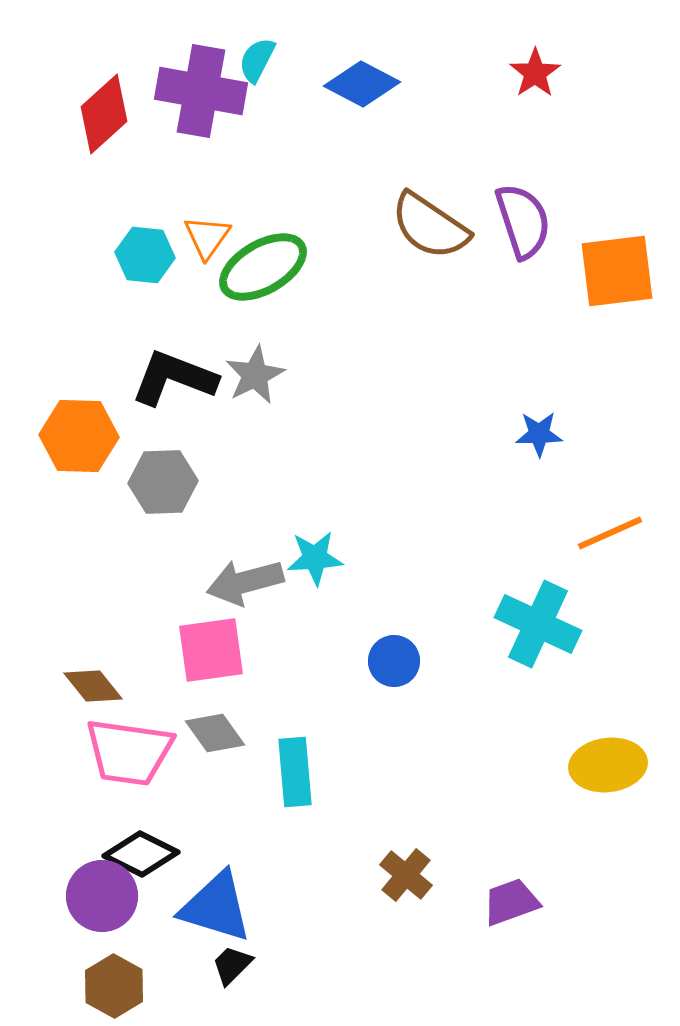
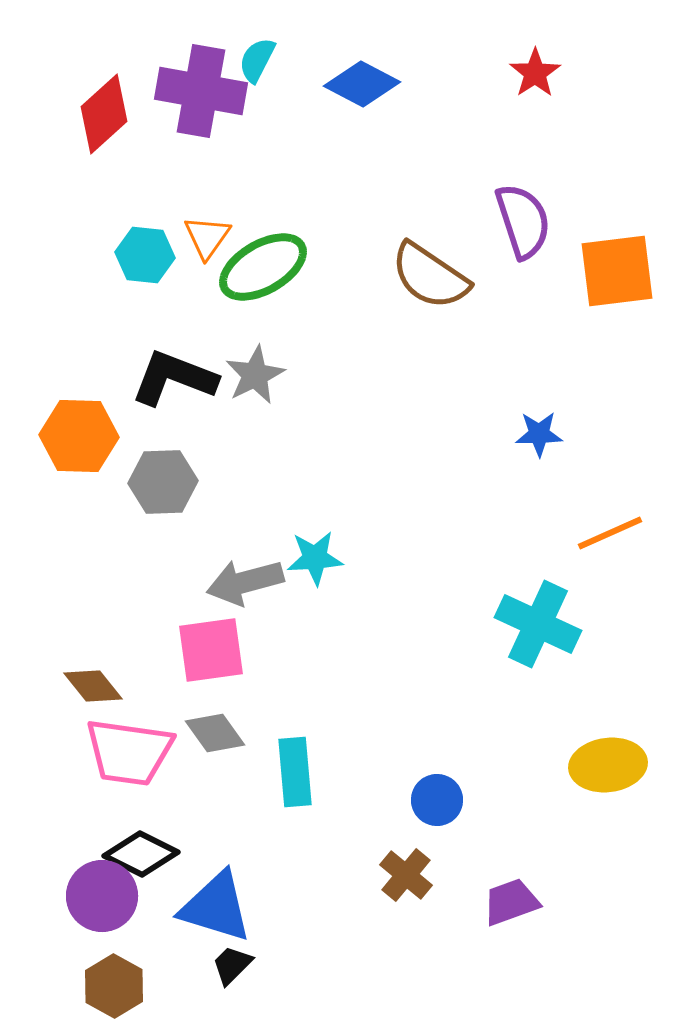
brown semicircle: moved 50 px down
blue circle: moved 43 px right, 139 px down
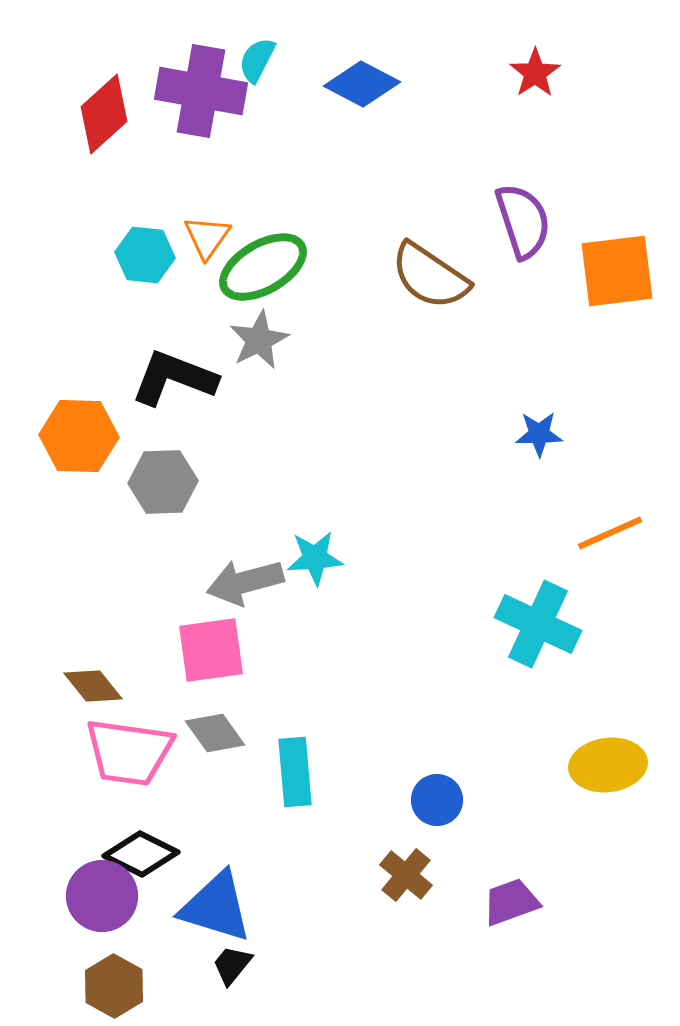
gray star: moved 4 px right, 35 px up
black trapezoid: rotated 6 degrees counterclockwise
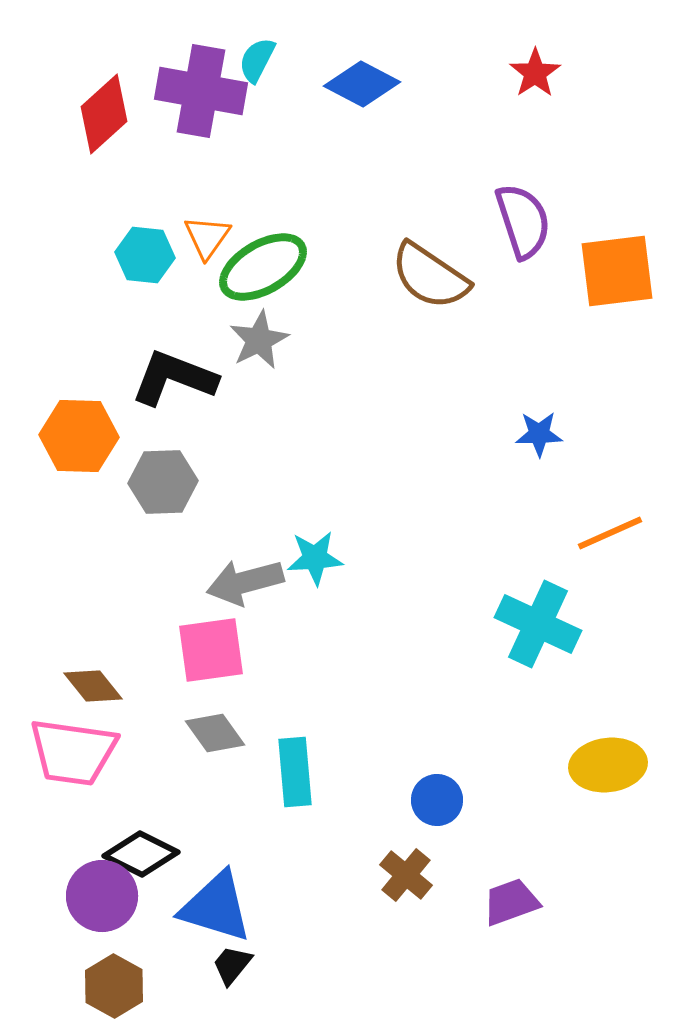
pink trapezoid: moved 56 px left
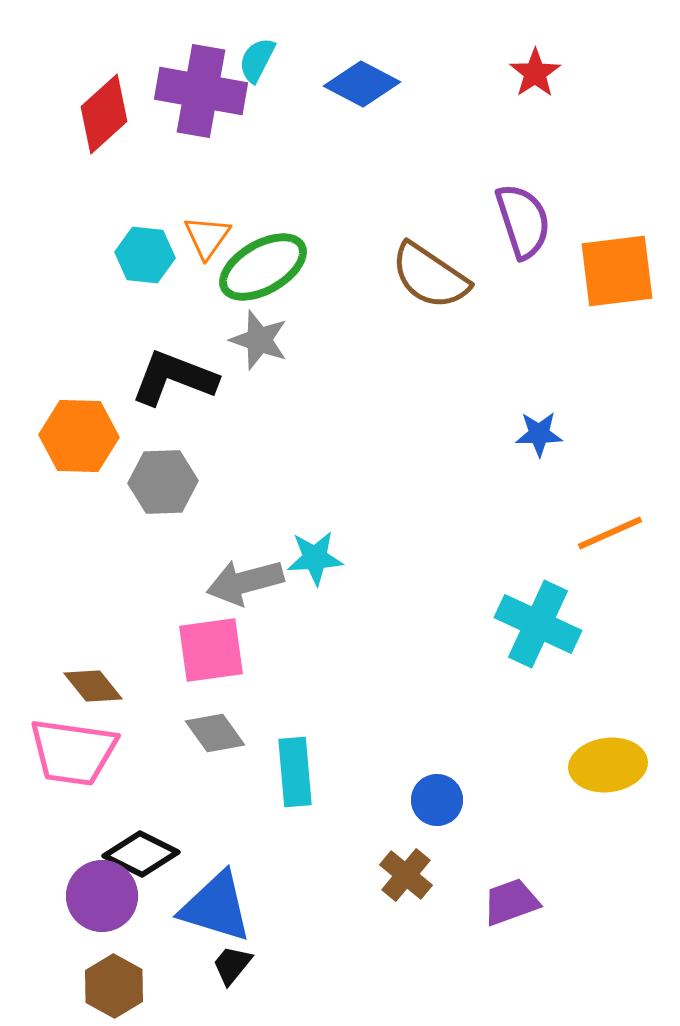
gray star: rotated 26 degrees counterclockwise
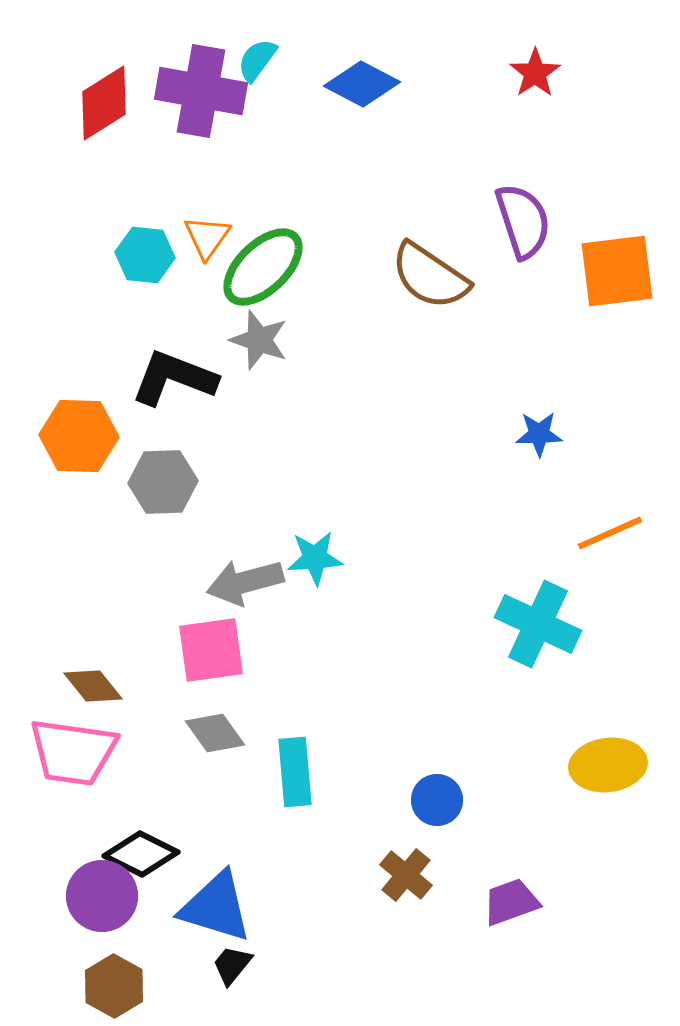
cyan semicircle: rotated 9 degrees clockwise
red diamond: moved 11 px up; rotated 10 degrees clockwise
green ellipse: rotated 14 degrees counterclockwise
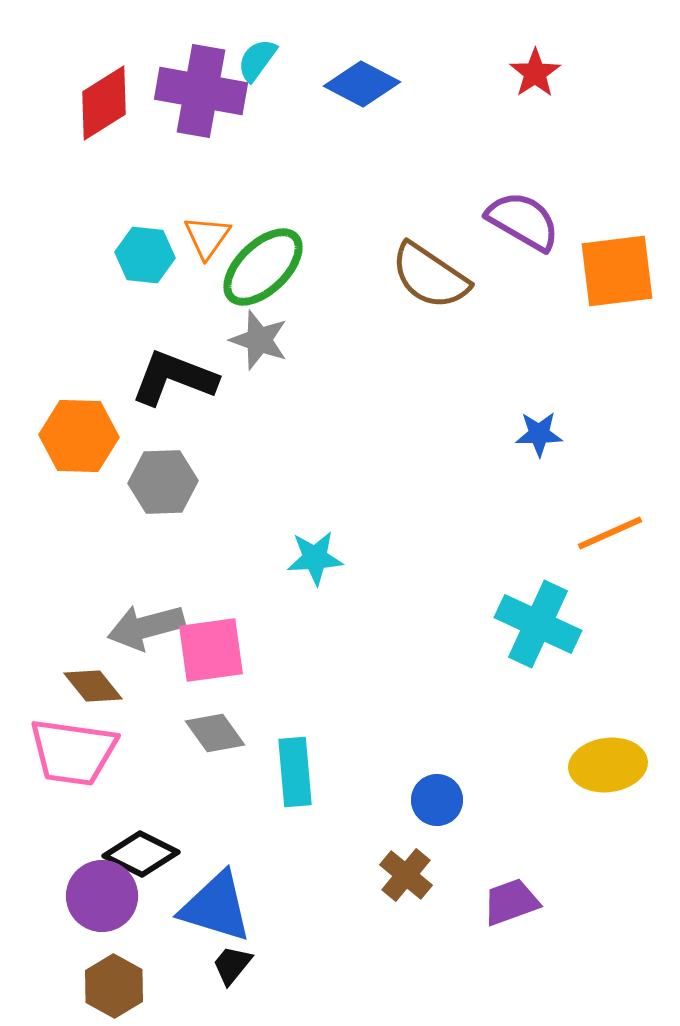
purple semicircle: rotated 42 degrees counterclockwise
gray arrow: moved 99 px left, 45 px down
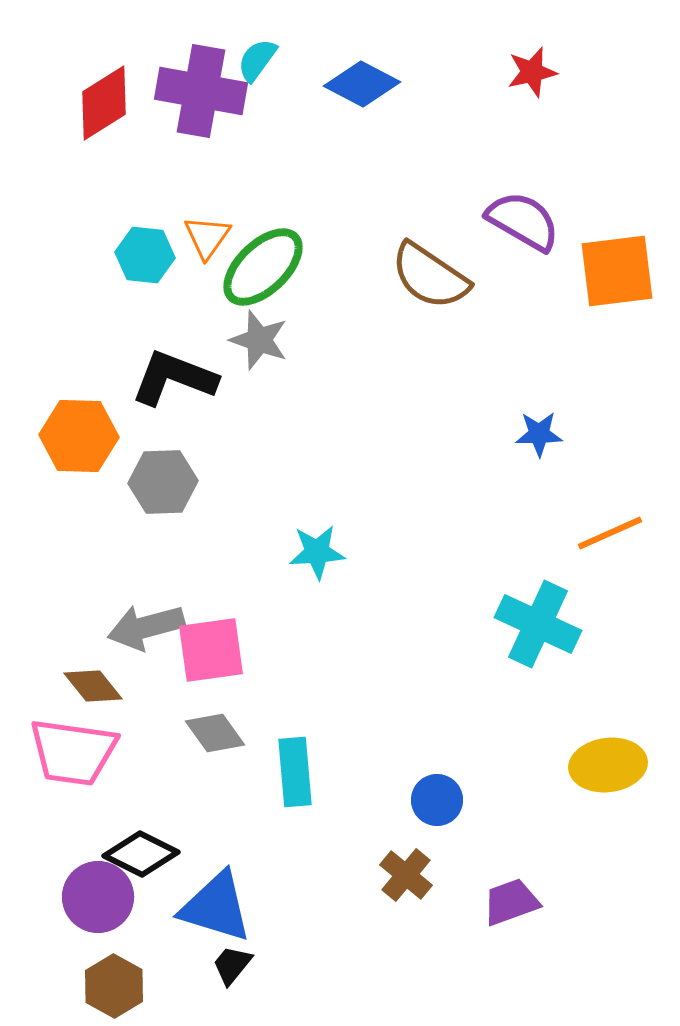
red star: moved 3 px left, 1 px up; rotated 21 degrees clockwise
cyan star: moved 2 px right, 6 px up
purple circle: moved 4 px left, 1 px down
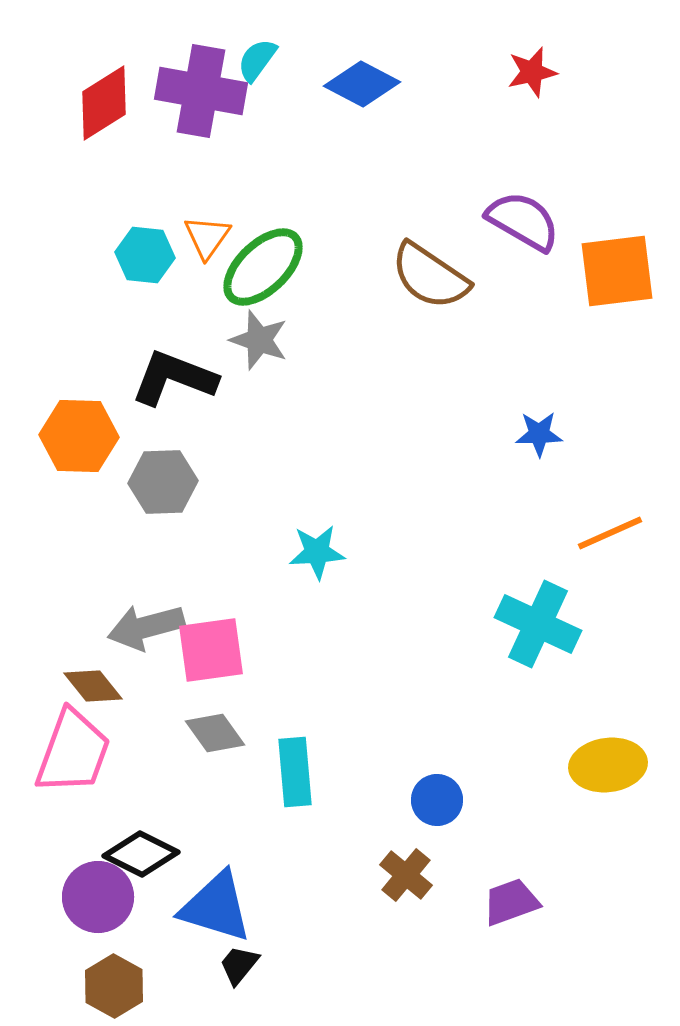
pink trapezoid: rotated 78 degrees counterclockwise
black trapezoid: moved 7 px right
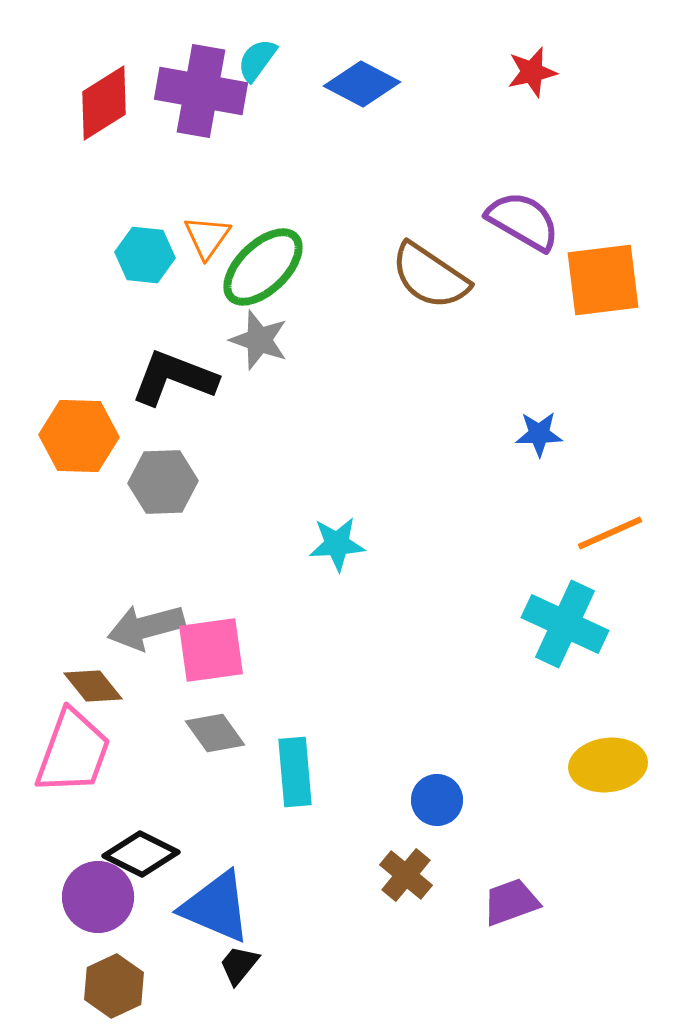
orange square: moved 14 px left, 9 px down
cyan star: moved 20 px right, 8 px up
cyan cross: moved 27 px right
blue triangle: rotated 6 degrees clockwise
brown hexagon: rotated 6 degrees clockwise
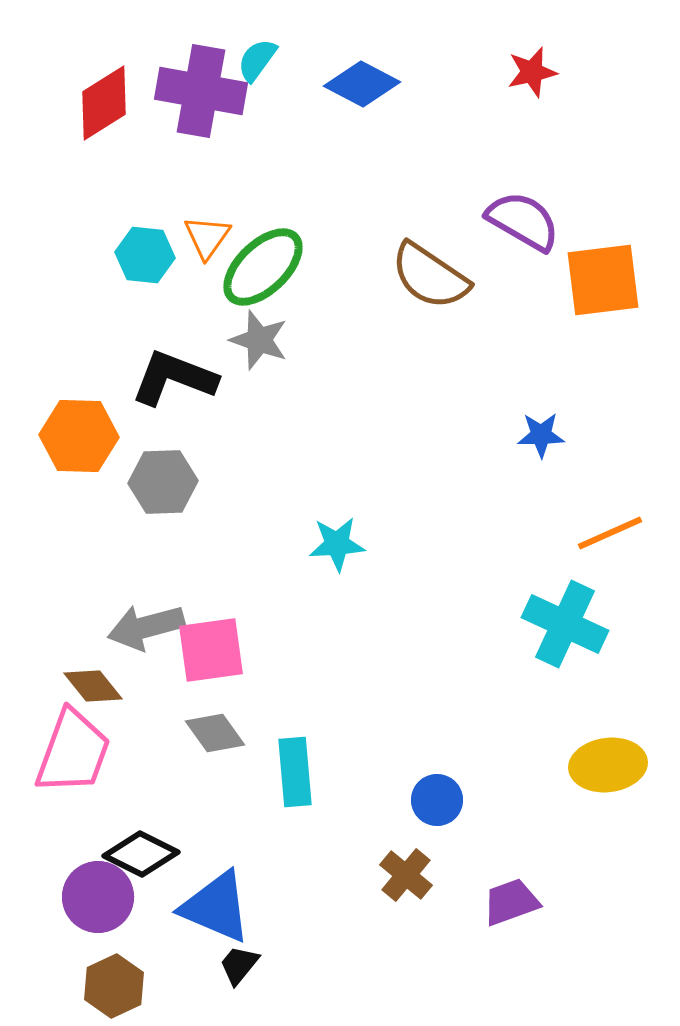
blue star: moved 2 px right, 1 px down
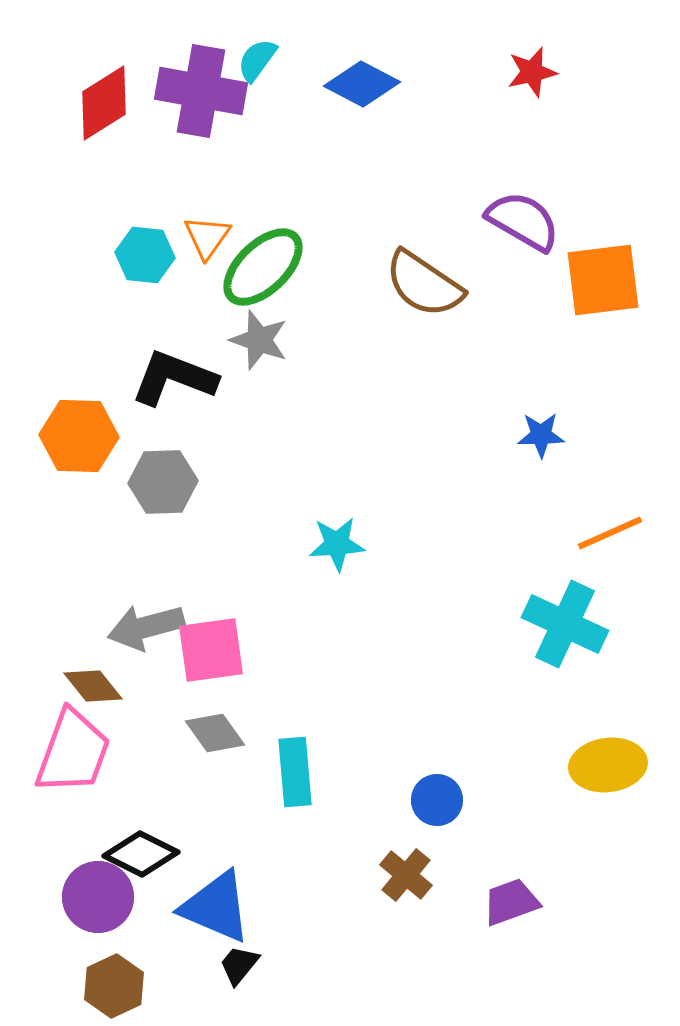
brown semicircle: moved 6 px left, 8 px down
